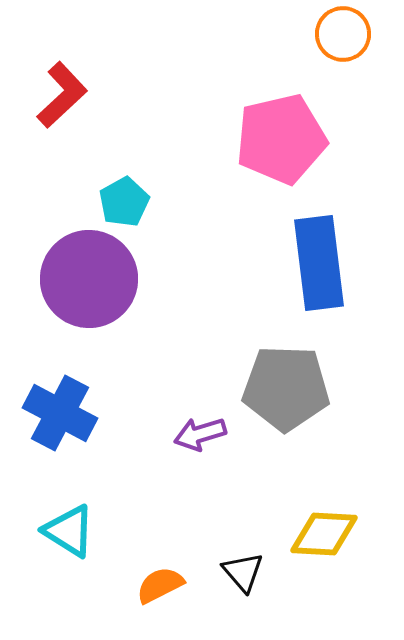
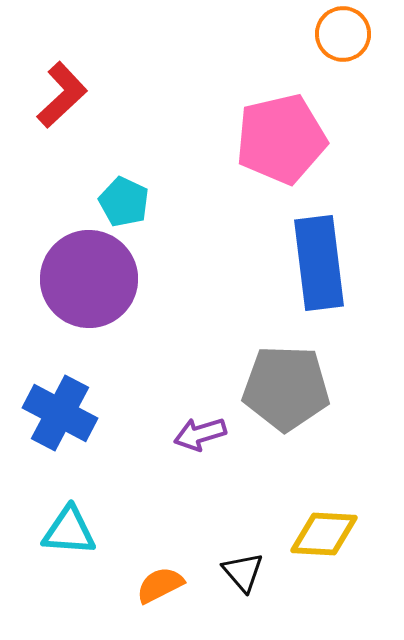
cyan pentagon: rotated 18 degrees counterclockwise
cyan triangle: rotated 28 degrees counterclockwise
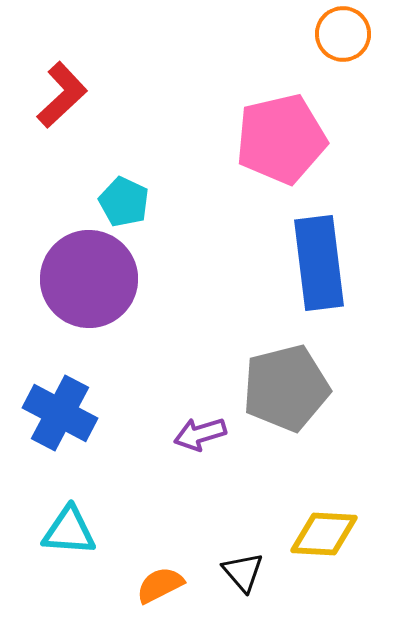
gray pentagon: rotated 16 degrees counterclockwise
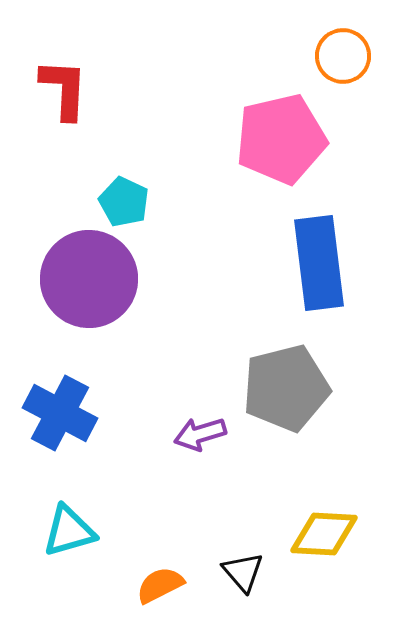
orange circle: moved 22 px down
red L-shape: moved 2 px right, 6 px up; rotated 44 degrees counterclockwise
cyan triangle: rotated 20 degrees counterclockwise
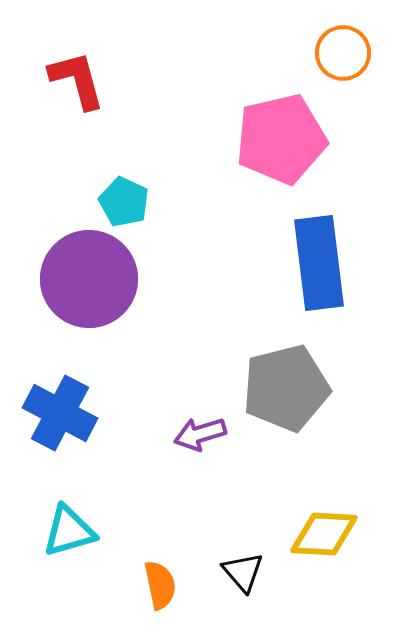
orange circle: moved 3 px up
red L-shape: moved 13 px right, 9 px up; rotated 18 degrees counterclockwise
orange semicircle: rotated 105 degrees clockwise
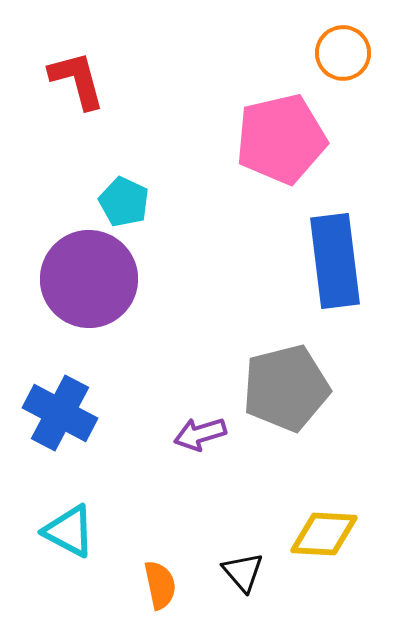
blue rectangle: moved 16 px right, 2 px up
cyan triangle: rotated 44 degrees clockwise
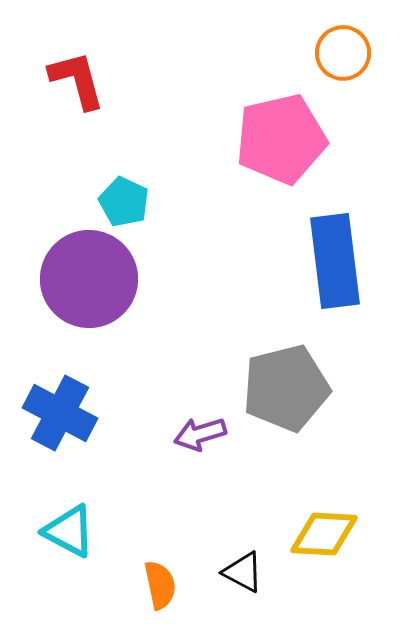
black triangle: rotated 21 degrees counterclockwise
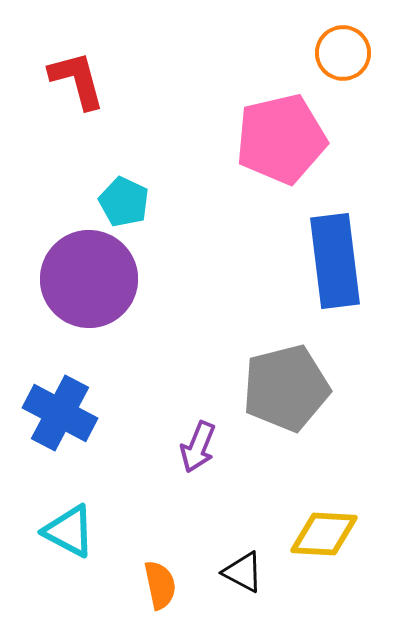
purple arrow: moved 2 px left, 13 px down; rotated 51 degrees counterclockwise
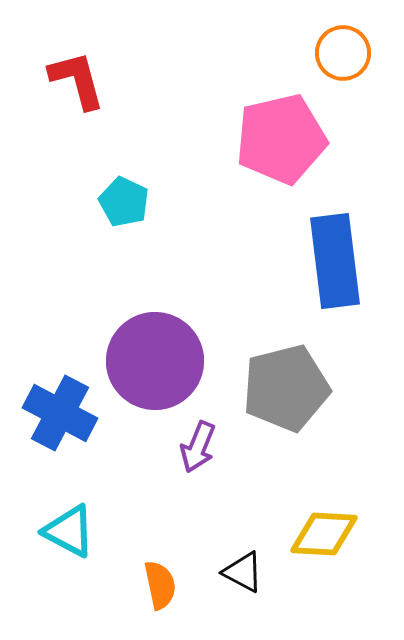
purple circle: moved 66 px right, 82 px down
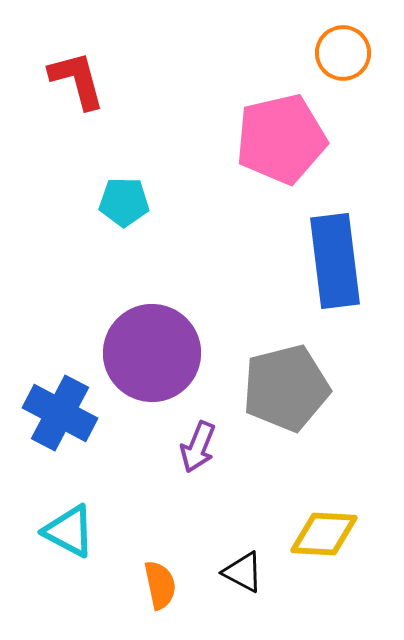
cyan pentagon: rotated 24 degrees counterclockwise
purple circle: moved 3 px left, 8 px up
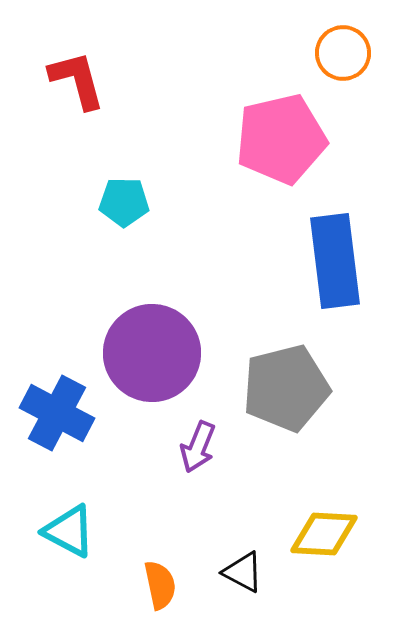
blue cross: moved 3 px left
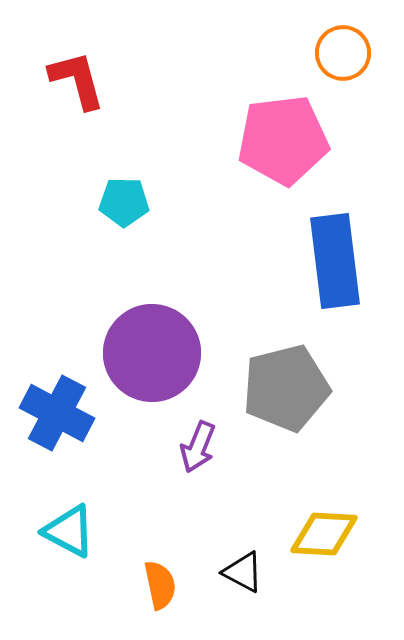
pink pentagon: moved 2 px right, 1 px down; rotated 6 degrees clockwise
